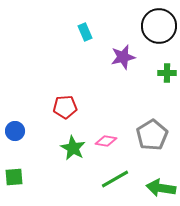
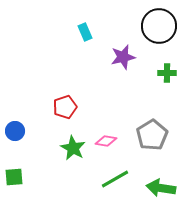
red pentagon: rotated 15 degrees counterclockwise
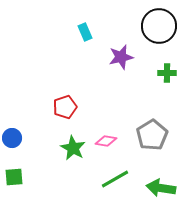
purple star: moved 2 px left
blue circle: moved 3 px left, 7 px down
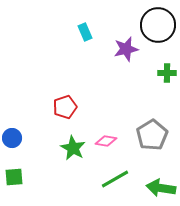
black circle: moved 1 px left, 1 px up
purple star: moved 5 px right, 8 px up
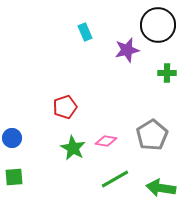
purple star: moved 1 px right, 1 px down
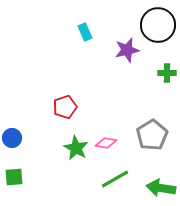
pink diamond: moved 2 px down
green star: moved 3 px right
